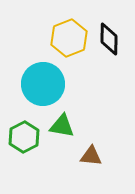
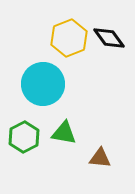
black diamond: moved 1 px up; rotated 36 degrees counterclockwise
green triangle: moved 2 px right, 7 px down
brown triangle: moved 9 px right, 2 px down
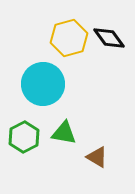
yellow hexagon: rotated 6 degrees clockwise
brown triangle: moved 3 px left, 1 px up; rotated 25 degrees clockwise
